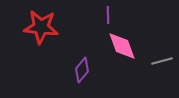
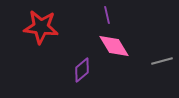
purple line: moved 1 px left; rotated 12 degrees counterclockwise
pink diamond: moved 8 px left; rotated 12 degrees counterclockwise
purple diamond: rotated 10 degrees clockwise
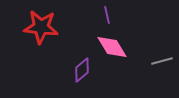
pink diamond: moved 2 px left, 1 px down
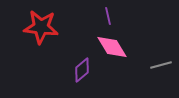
purple line: moved 1 px right, 1 px down
gray line: moved 1 px left, 4 px down
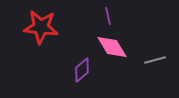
gray line: moved 6 px left, 5 px up
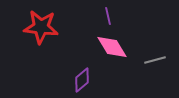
purple diamond: moved 10 px down
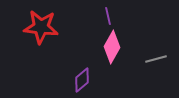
pink diamond: rotated 60 degrees clockwise
gray line: moved 1 px right, 1 px up
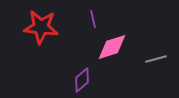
purple line: moved 15 px left, 3 px down
pink diamond: rotated 44 degrees clockwise
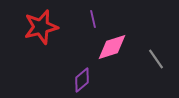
red star: rotated 20 degrees counterclockwise
gray line: rotated 70 degrees clockwise
